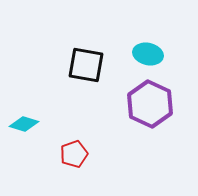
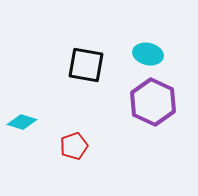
purple hexagon: moved 3 px right, 2 px up
cyan diamond: moved 2 px left, 2 px up
red pentagon: moved 8 px up
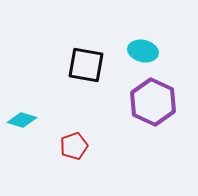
cyan ellipse: moved 5 px left, 3 px up
cyan diamond: moved 2 px up
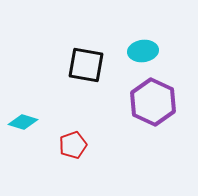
cyan ellipse: rotated 20 degrees counterclockwise
cyan diamond: moved 1 px right, 2 px down
red pentagon: moved 1 px left, 1 px up
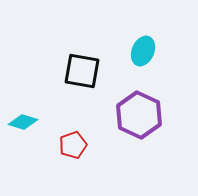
cyan ellipse: rotated 60 degrees counterclockwise
black square: moved 4 px left, 6 px down
purple hexagon: moved 14 px left, 13 px down
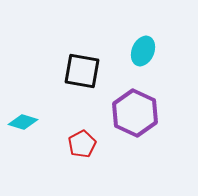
purple hexagon: moved 4 px left, 2 px up
red pentagon: moved 9 px right, 1 px up; rotated 8 degrees counterclockwise
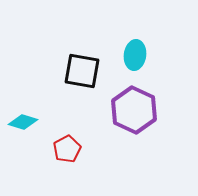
cyan ellipse: moved 8 px left, 4 px down; rotated 16 degrees counterclockwise
purple hexagon: moved 1 px left, 3 px up
red pentagon: moved 15 px left, 5 px down
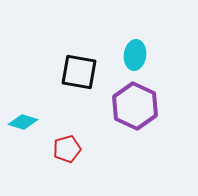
black square: moved 3 px left, 1 px down
purple hexagon: moved 1 px right, 4 px up
red pentagon: rotated 12 degrees clockwise
